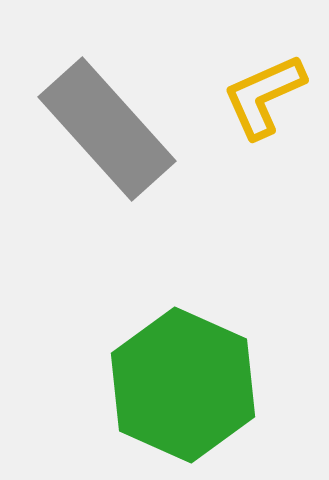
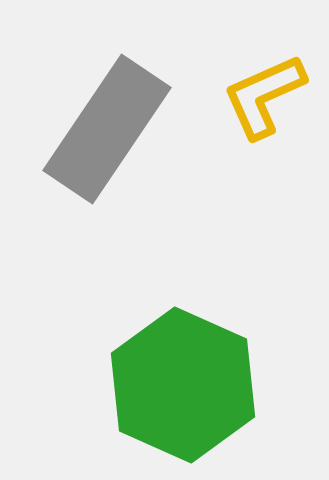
gray rectangle: rotated 76 degrees clockwise
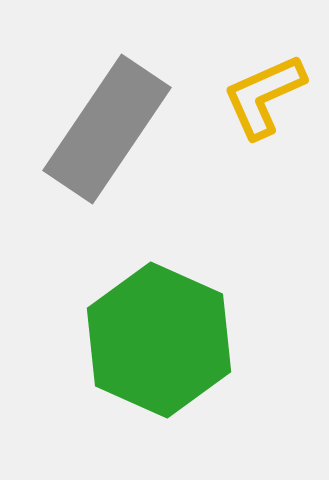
green hexagon: moved 24 px left, 45 px up
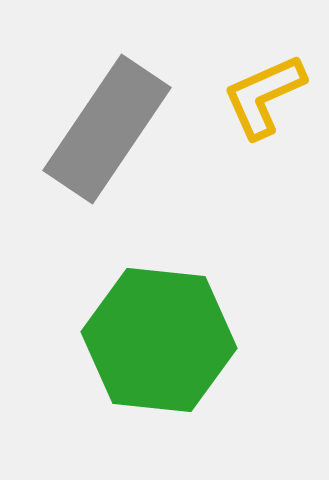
green hexagon: rotated 18 degrees counterclockwise
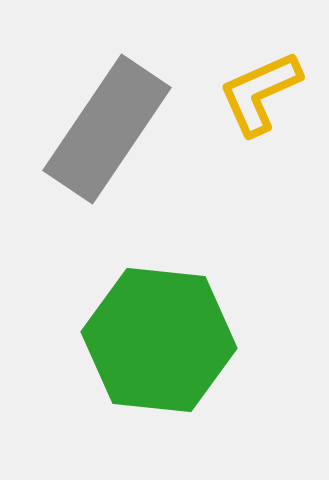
yellow L-shape: moved 4 px left, 3 px up
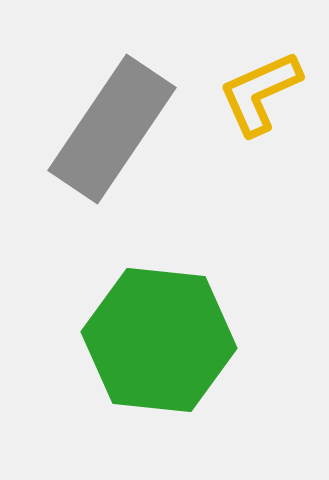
gray rectangle: moved 5 px right
